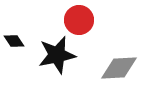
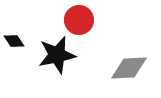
gray diamond: moved 10 px right
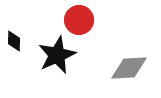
black diamond: rotated 35 degrees clockwise
black star: rotated 12 degrees counterclockwise
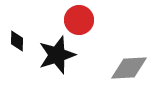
black diamond: moved 3 px right
black star: rotated 6 degrees clockwise
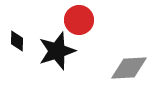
black star: moved 4 px up
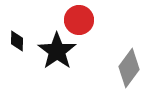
black star: rotated 18 degrees counterclockwise
gray diamond: rotated 51 degrees counterclockwise
